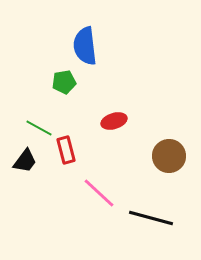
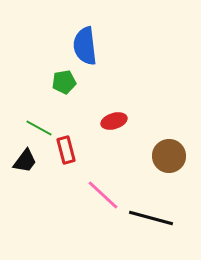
pink line: moved 4 px right, 2 px down
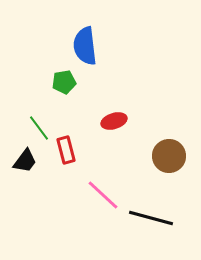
green line: rotated 24 degrees clockwise
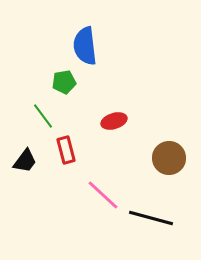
green line: moved 4 px right, 12 px up
brown circle: moved 2 px down
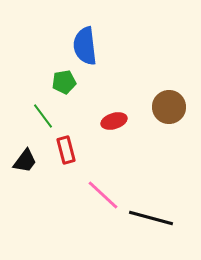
brown circle: moved 51 px up
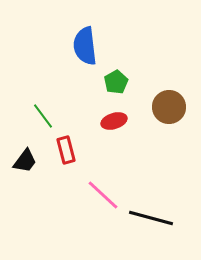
green pentagon: moved 52 px right; rotated 20 degrees counterclockwise
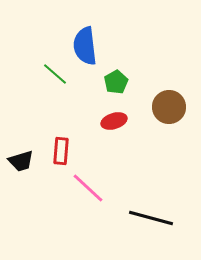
green line: moved 12 px right, 42 px up; rotated 12 degrees counterclockwise
red rectangle: moved 5 px left, 1 px down; rotated 20 degrees clockwise
black trapezoid: moved 4 px left; rotated 36 degrees clockwise
pink line: moved 15 px left, 7 px up
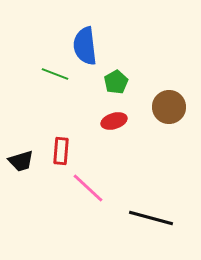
green line: rotated 20 degrees counterclockwise
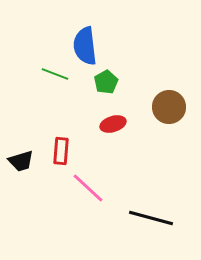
green pentagon: moved 10 px left
red ellipse: moved 1 px left, 3 px down
